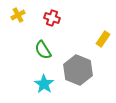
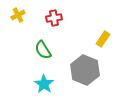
red cross: moved 2 px right; rotated 28 degrees counterclockwise
gray hexagon: moved 7 px right
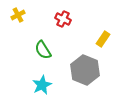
red cross: moved 9 px right, 1 px down; rotated 35 degrees clockwise
cyan star: moved 2 px left, 1 px down; rotated 12 degrees clockwise
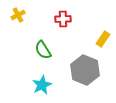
red cross: rotated 28 degrees counterclockwise
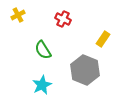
red cross: rotated 28 degrees clockwise
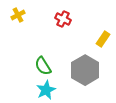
green semicircle: moved 16 px down
gray hexagon: rotated 8 degrees clockwise
cyan star: moved 4 px right, 5 px down
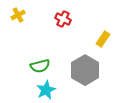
green semicircle: moved 3 px left; rotated 72 degrees counterclockwise
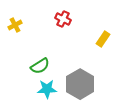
yellow cross: moved 3 px left, 10 px down
green semicircle: rotated 18 degrees counterclockwise
gray hexagon: moved 5 px left, 14 px down
cyan star: moved 1 px right, 1 px up; rotated 24 degrees clockwise
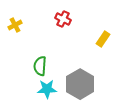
green semicircle: rotated 126 degrees clockwise
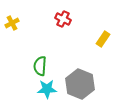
yellow cross: moved 3 px left, 2 px up
gray hexagon: rotated 8 degrees counterclockwise
